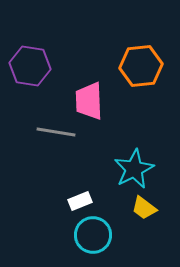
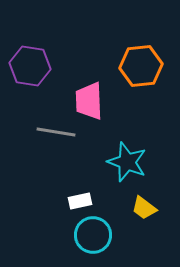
cyan star: moved 7 px left, 7 px up; rotated 24 degrees counterclockwise
white rectangle: rotated 10 degrees clockwise
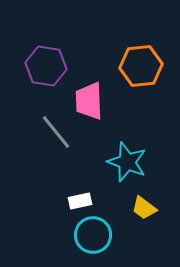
purple hexagon: moved 16 px right
gray line: rotated 42 degrees clockwise
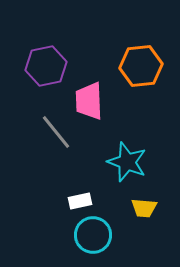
purple hexagon: rotated 21 degrees counterclockwise
yellow trapezoid: rotated 32 degrees counterclockwise
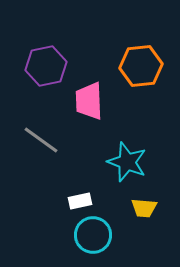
gray line: moved 15 px left, 8 px down; rotated 15 degrees counterclockwise
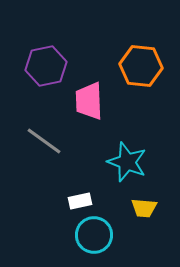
orange hexagon: rotated 12 degrees clockwise
gray line: moved 3 px right, 1 px down
cyan circle: moved 1 px right
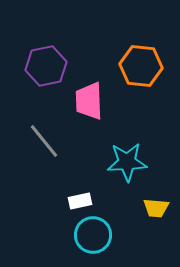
gray line: rotated 15 degrees clockwise
cyan star: rotated 24 degrees counterclockwise
yellow trapezoid: moved 12 px right
cyan circle: moved 1 px left
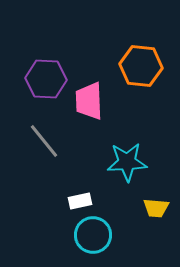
purple hexagon: moved 13 px down; rotated 15 degrees clockwise
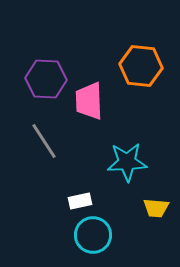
gray line: rotated 6 degrees clockwise
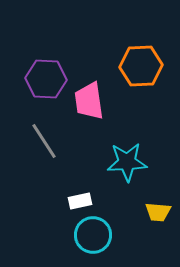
orange hexagon: rotated 9 degrees counterclockwise
pink trapezoid: rotated 6 degrees counterclockwise
yellow trapezoid: moved 2 px right, 4 px down
